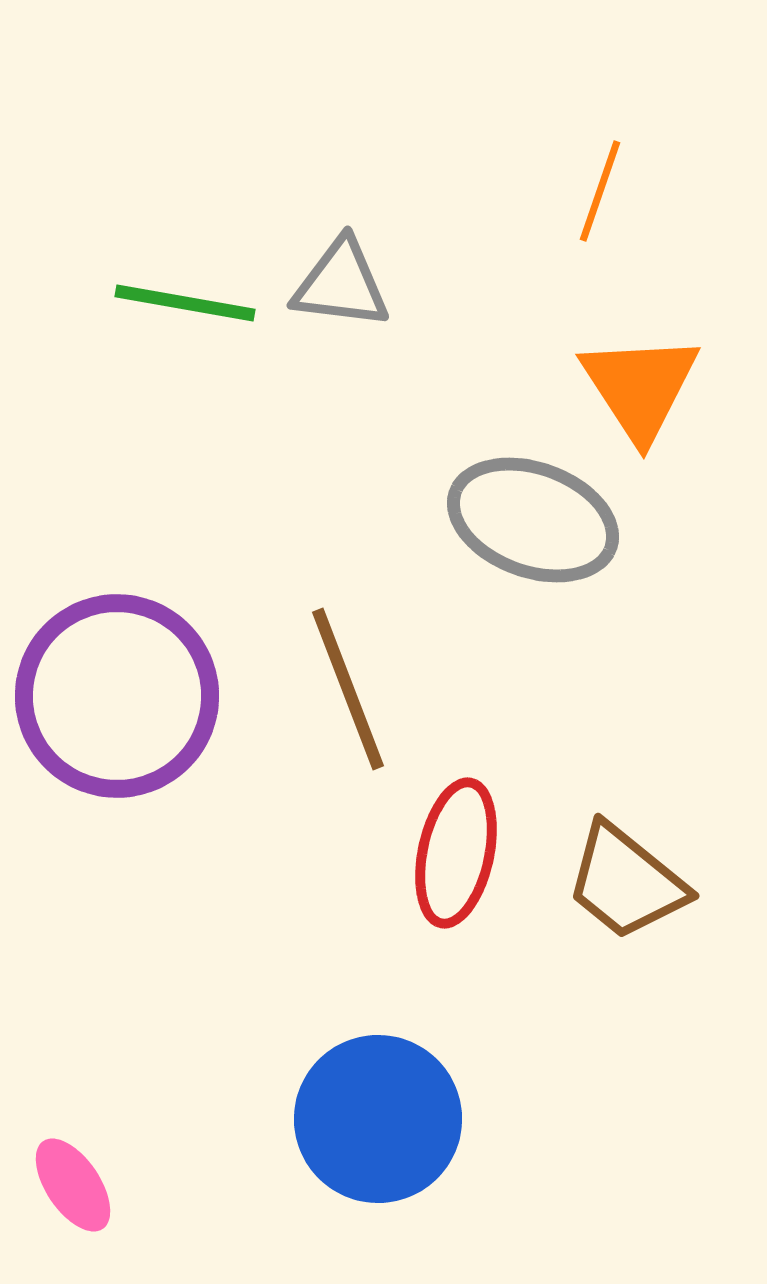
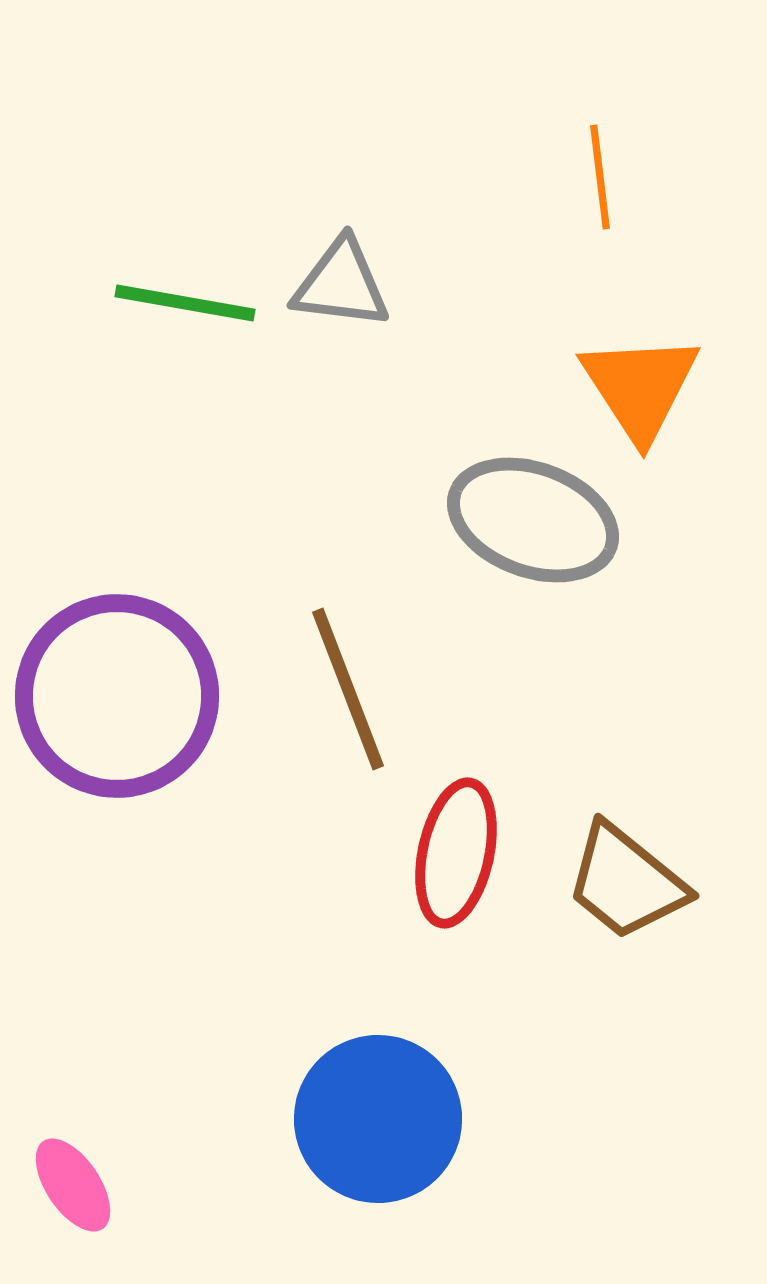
orange line: moved 14 px up; rotated 26 degrees counterclockwise
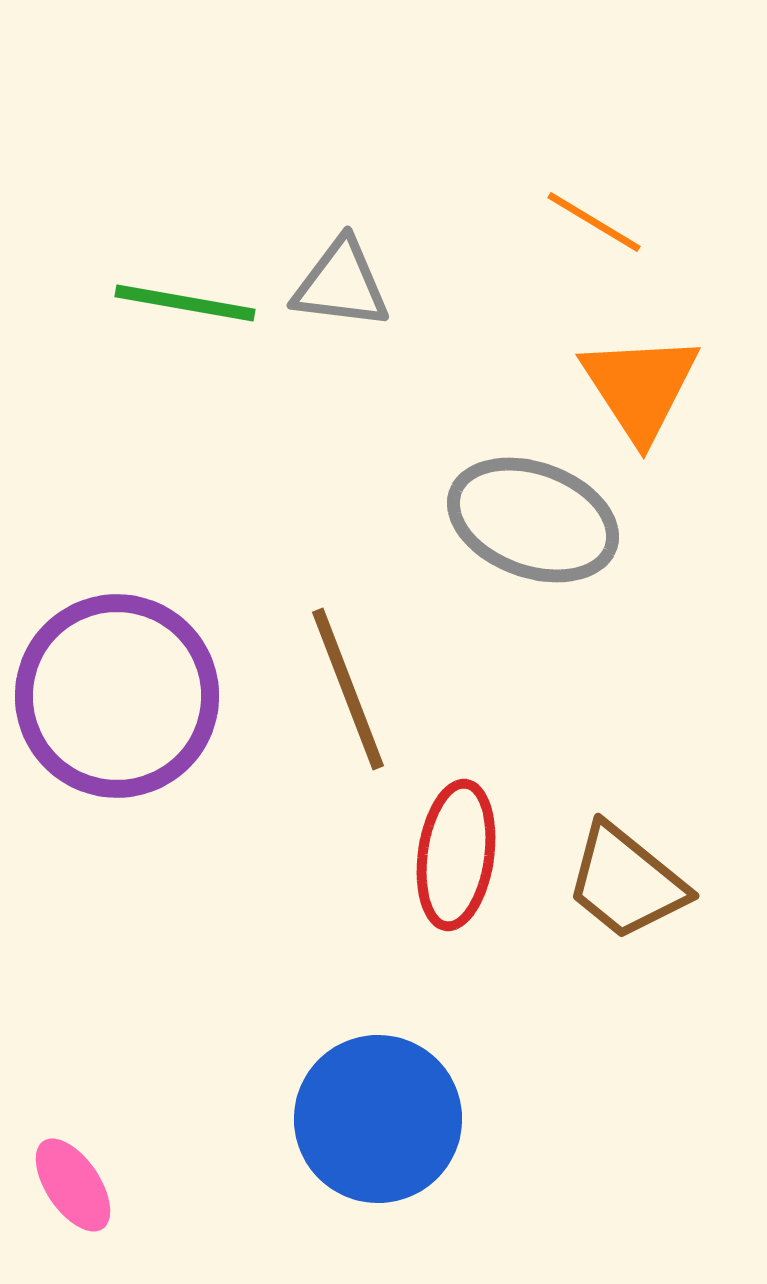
orange line: moved 6 px left, 45 px down; rotated 52 degrees counterclockwise
red ellipse: moved 2 px down; rotated 4 degrees counterclockwise
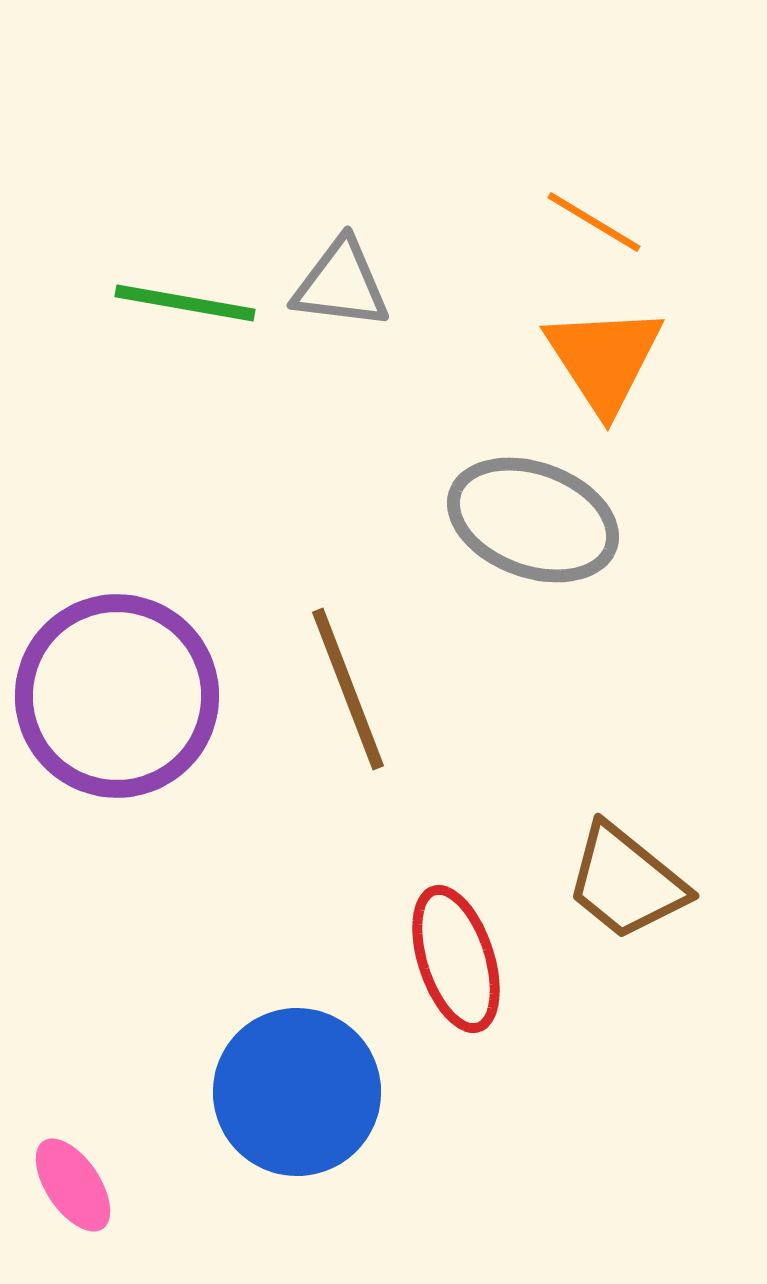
orange triangle: moved 36 px left, 28 px up
red ellipse: moved 104 px down; rotated 26 degrees counterclockwise
blue circle: moved 81 px left, 27 px up
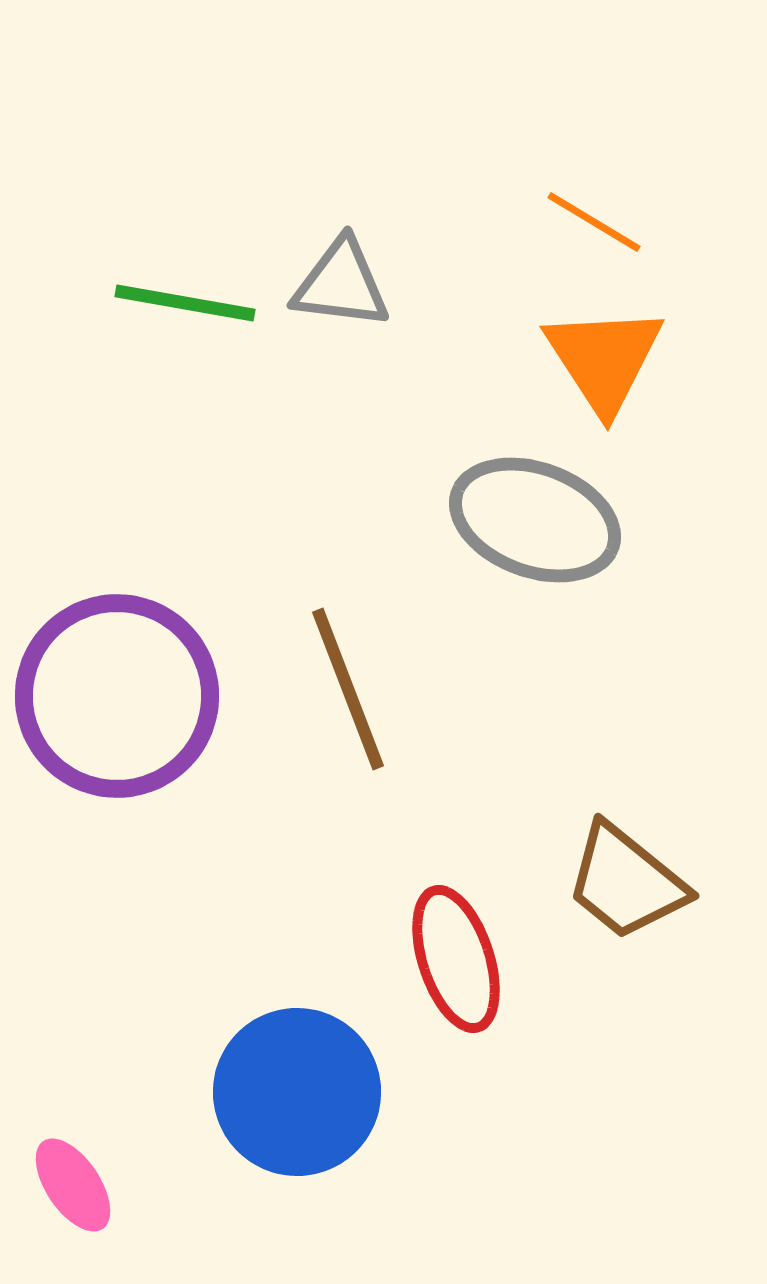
gray ellipse: moved 2 px right
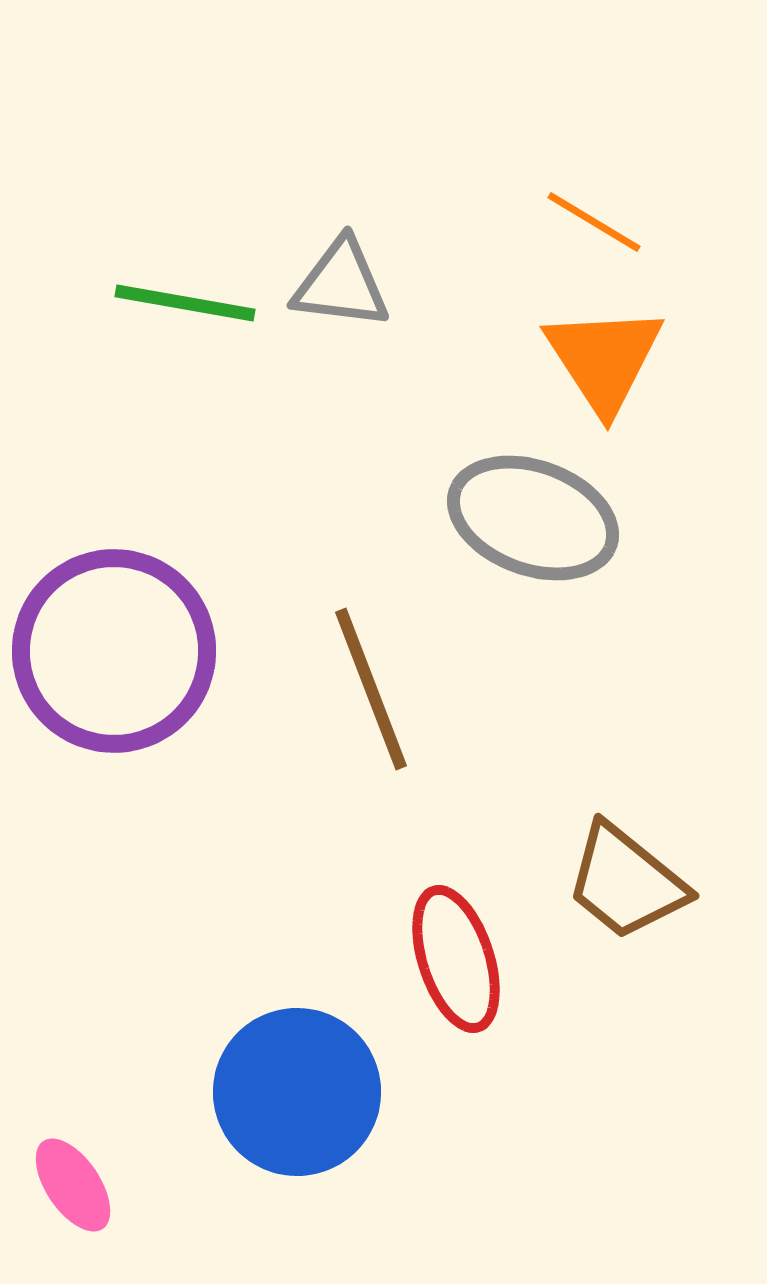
gray ellipse: moved 2 px left, 2 px up
brown line: moved 23 px right
purple circle: moved 3 px left, 45 px up
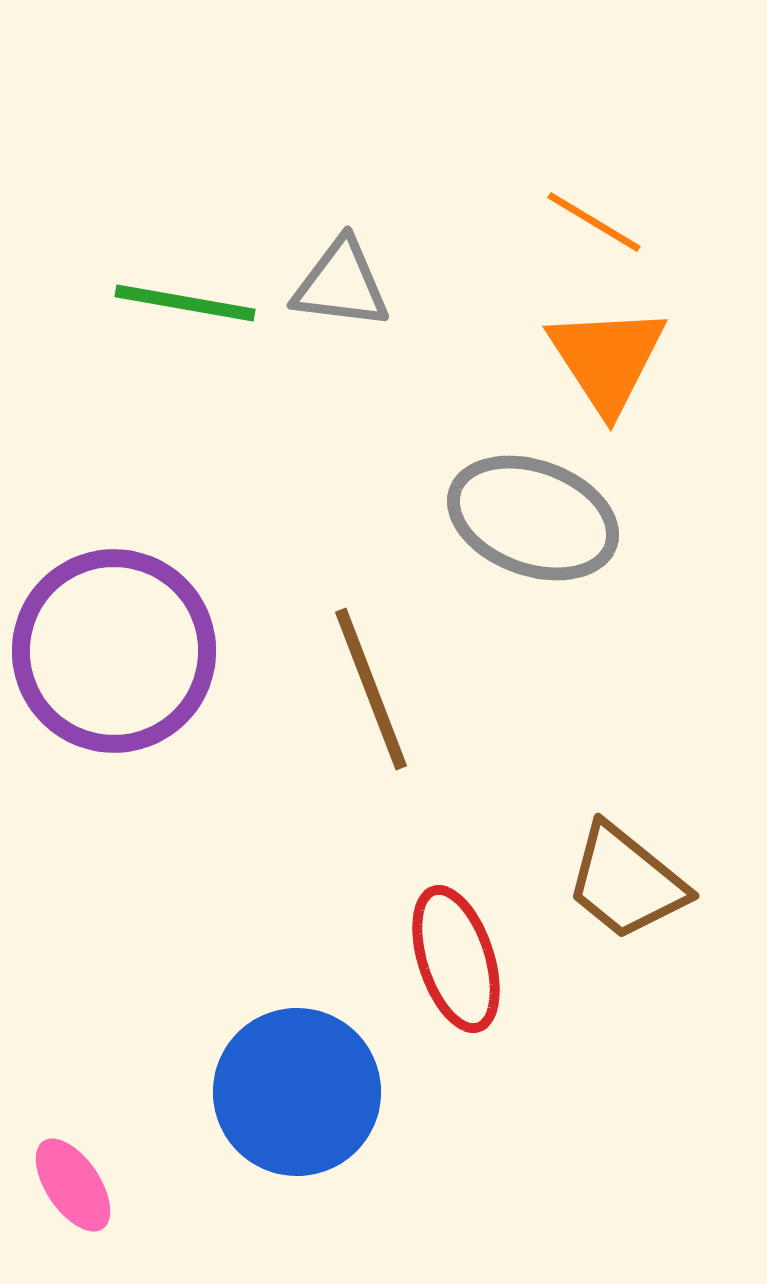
orange triangle: moved 3 px right
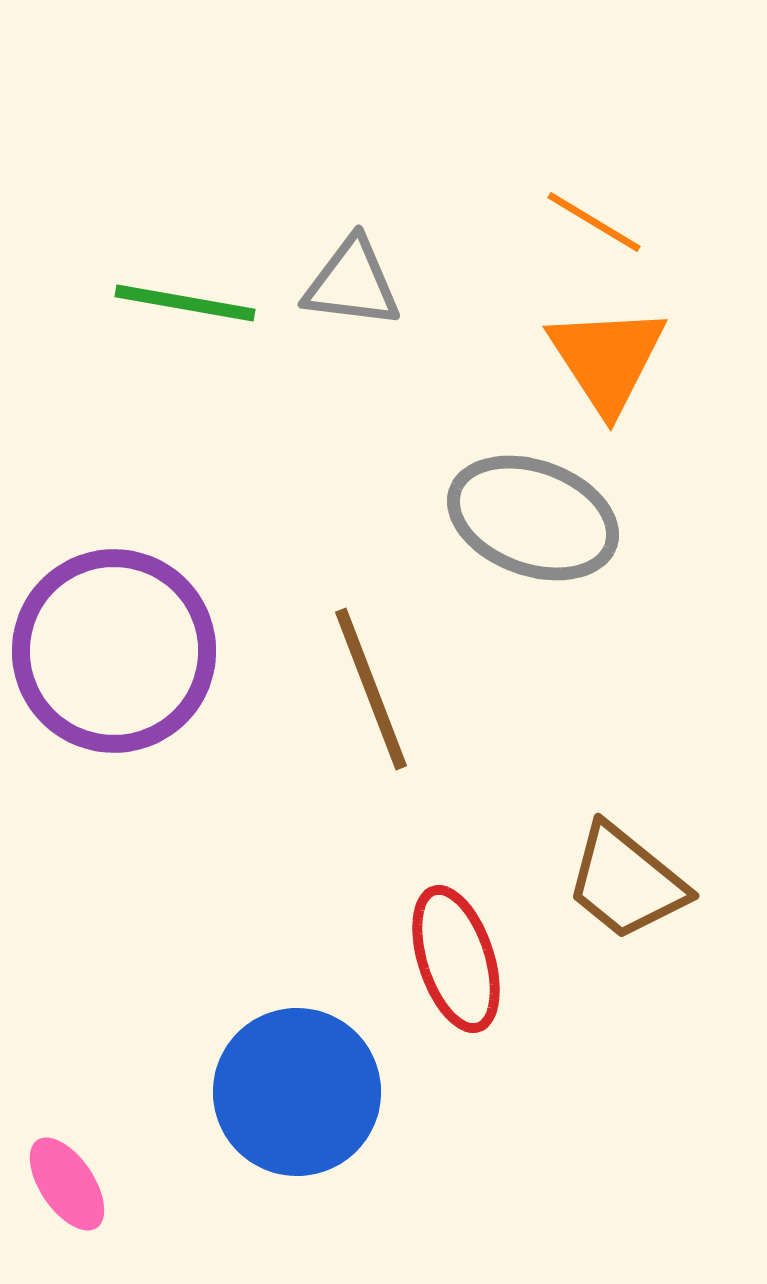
gray triangle: moved 11 px right, 1 px up
pink ellipse: moved 6 px left, 1 px up
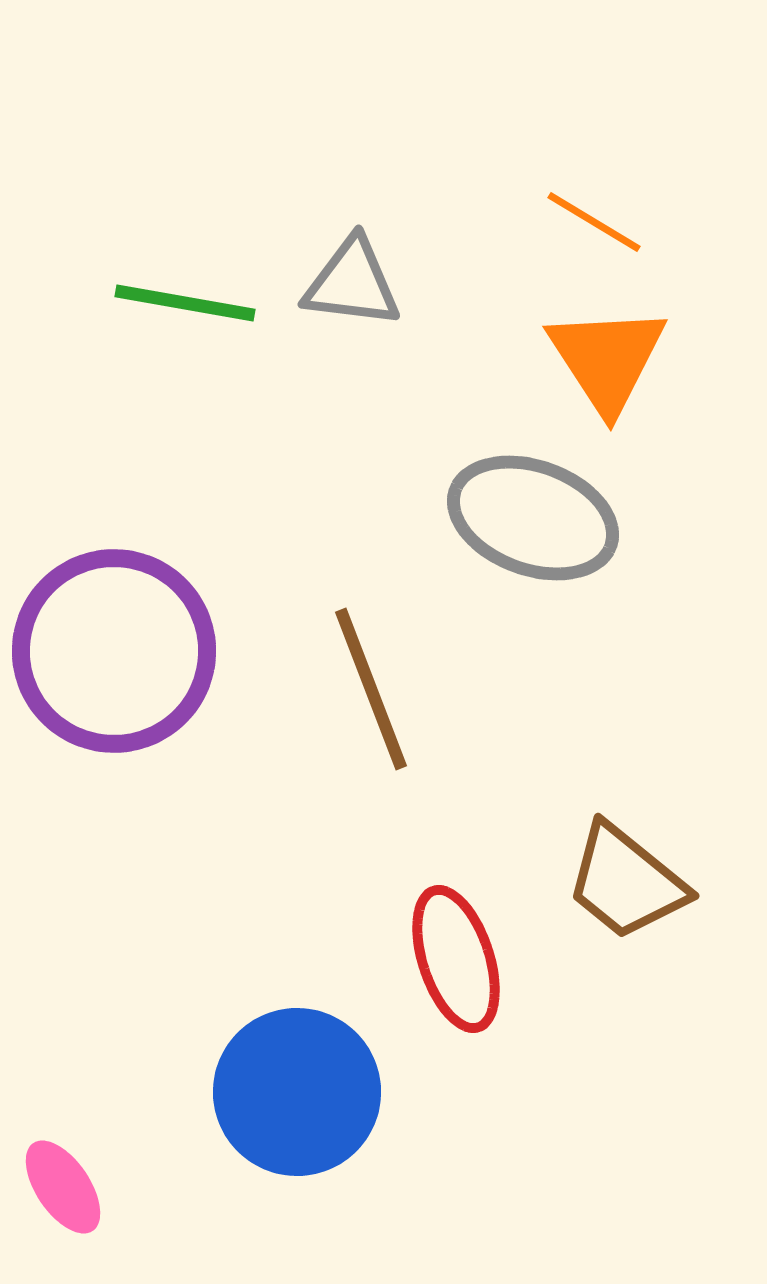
pink ellipse: moved 4 px left, 3 px down
